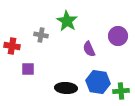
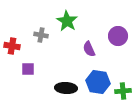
green cross: moved 2 px right
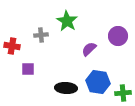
gray cross: rotated 16 degrees counterclockwise
purple semicircle: rotated 70 degrees clockwise
green cross: moved 2 px down
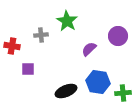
black ellipse: moved 3 px down; rotated 25 degrees counterclockwise
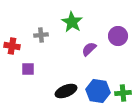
green star: moved 5 px right, 1 px down
blue hexagon: moved 9 px down
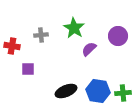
green star: moved 2 px right, 6 px down
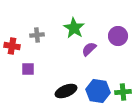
gray cross: moved 4 px left
green cross: moved 1 px up
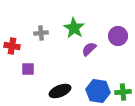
gray cross: moved 4 px right, 2 px up
black ellipse: moved 6 px left
